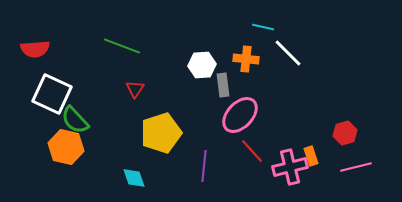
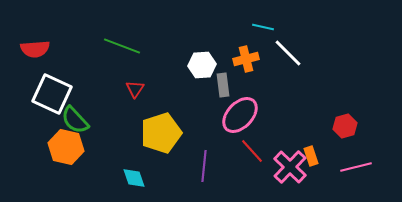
orange cross: rotated 20 degrees counterclockwise
red hexagon: moved 7 px up
pink cross: rotated 32 degrees counterclockwise
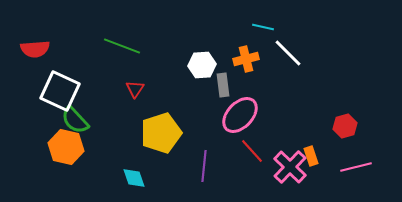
white square: moved 8 px right, 3 px up
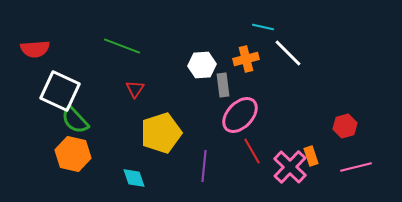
orange hexagon: moved 7 px right, 7 px down
red line: rotated 12 degrees clockwise
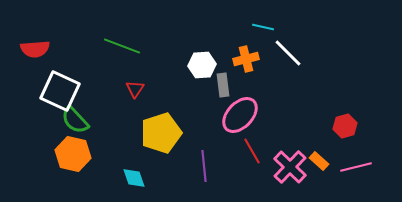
orange rectangle: moved 8 px right, 5 px down; rotated 30 degrees counterclockwise
purple line: rotated 12 degrees counterclockwise
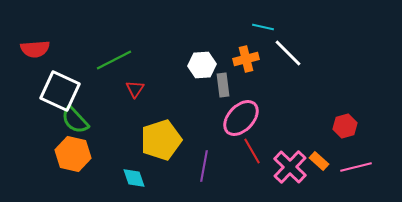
green line: moved 8 px left, 14 px down; rotated 48 degrees counterclockwise
pink ellipse: moved 1 px right, 3 px down
yellow pentagon: moved 7 px down
purple line: rotated 16 degrees clockwise
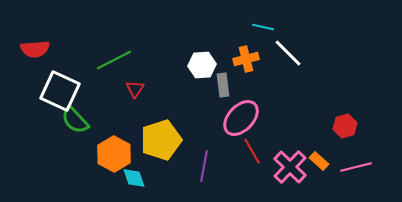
orange hexagon: moved 41 px right; rotated 16 degrees clockwise
